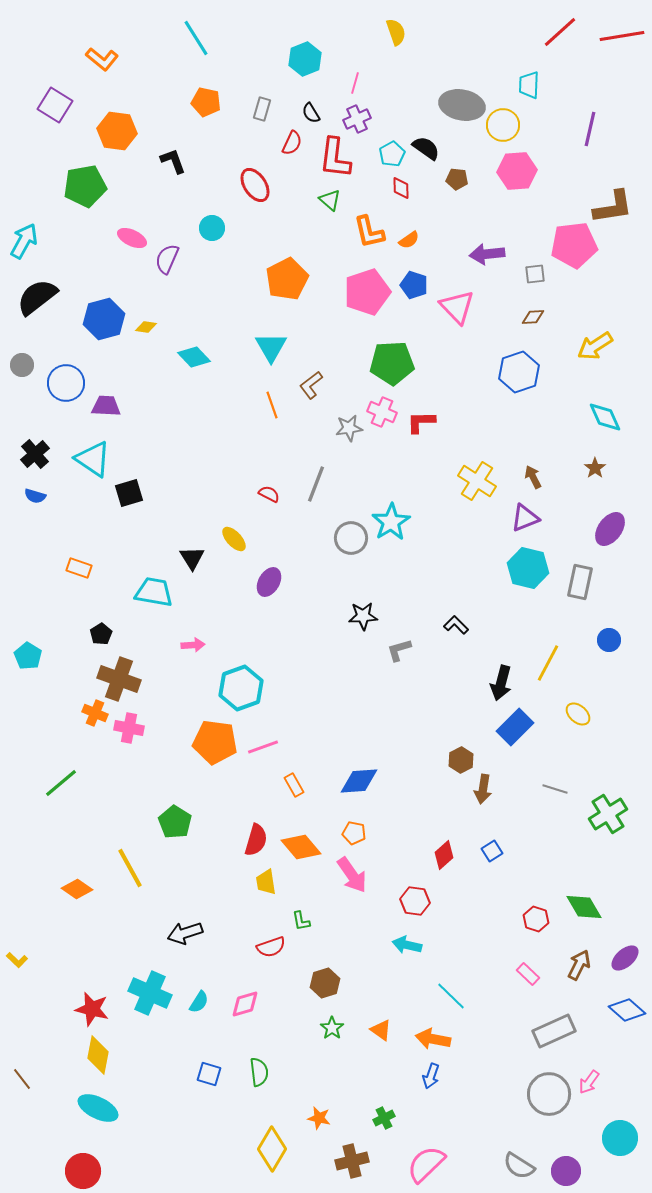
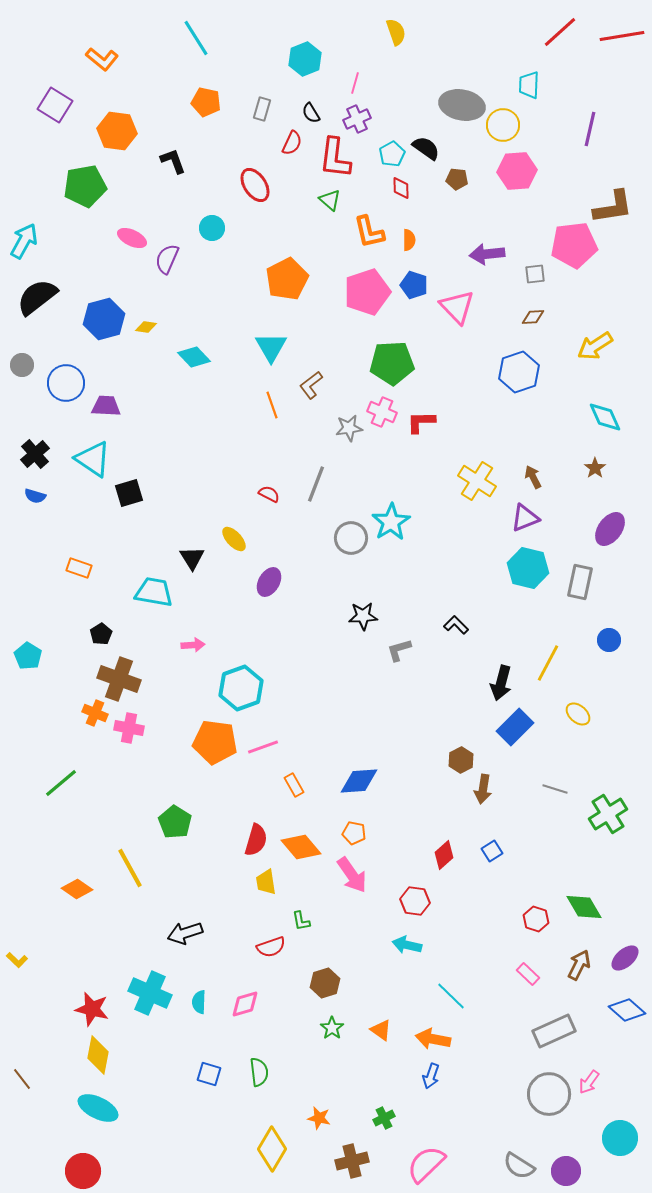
orange semicircle at (409, 240): rotated 55 degrees counterclockwise
cyan semicircle at (199, 1002): rotated 150 degrees clockwise
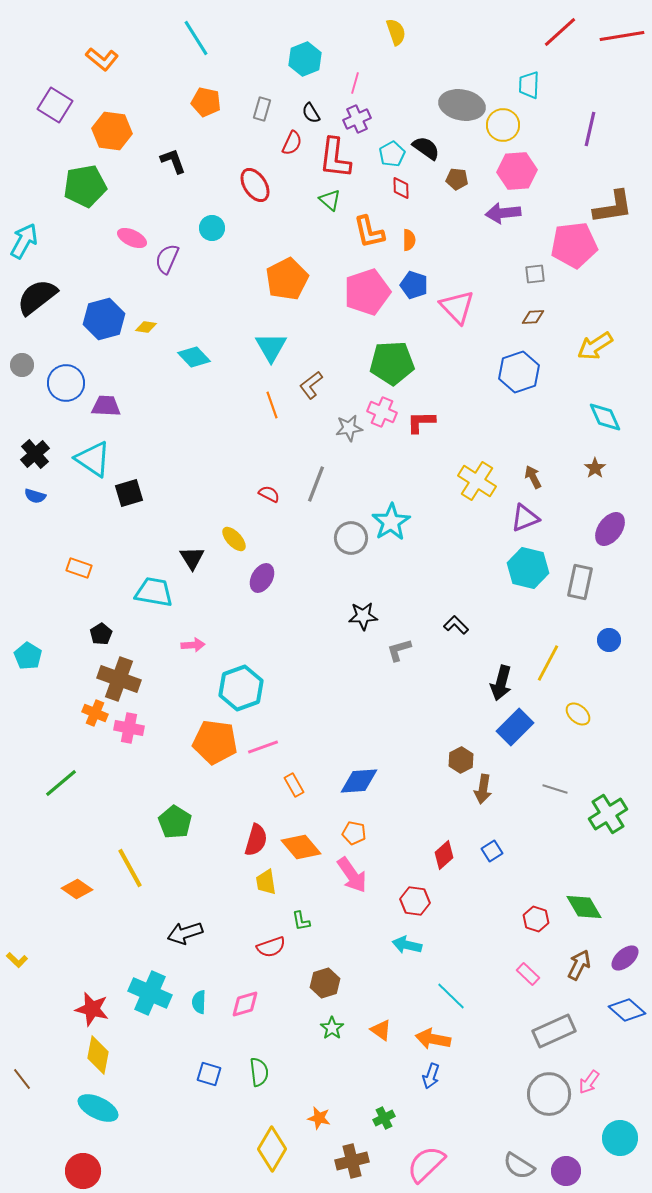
orange hexagon at (117, 131): moved 5 px left
purple arrow at (487, 254): moved 16 px right, 41 px up
purple ellipse at (269, 582): moved 7 px left, 4 px up
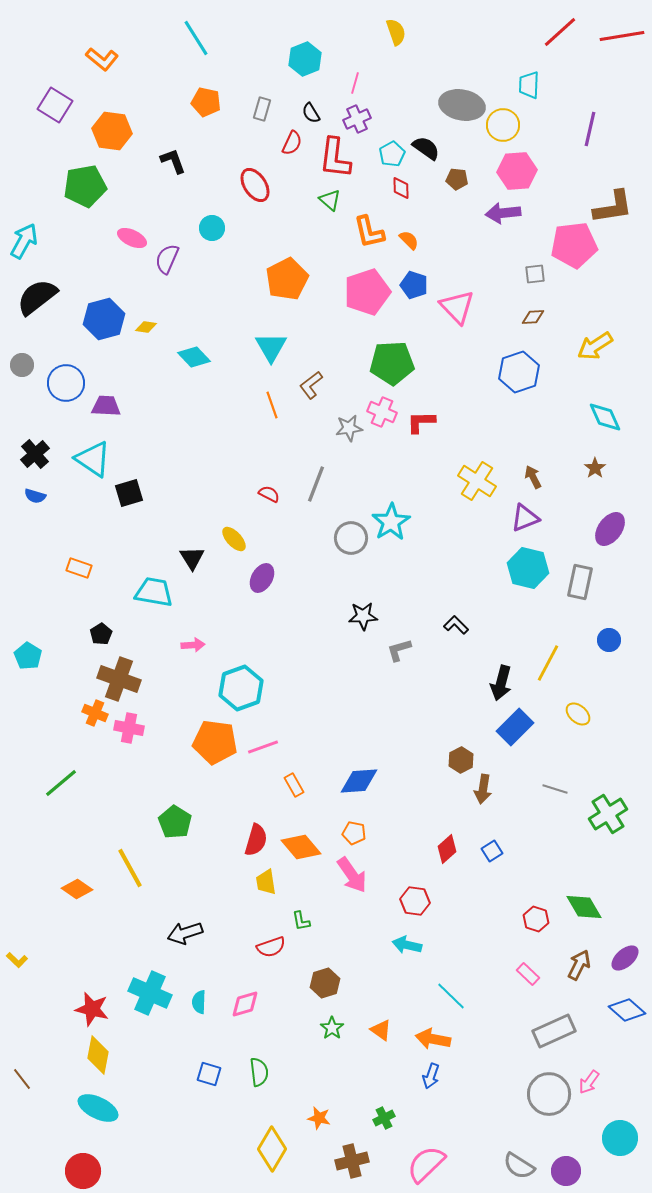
orange semicircle at (409, 240): rotated 45 degrees counterclockwise
red diamond at (444, 855): moved 3 px right, 6 px up
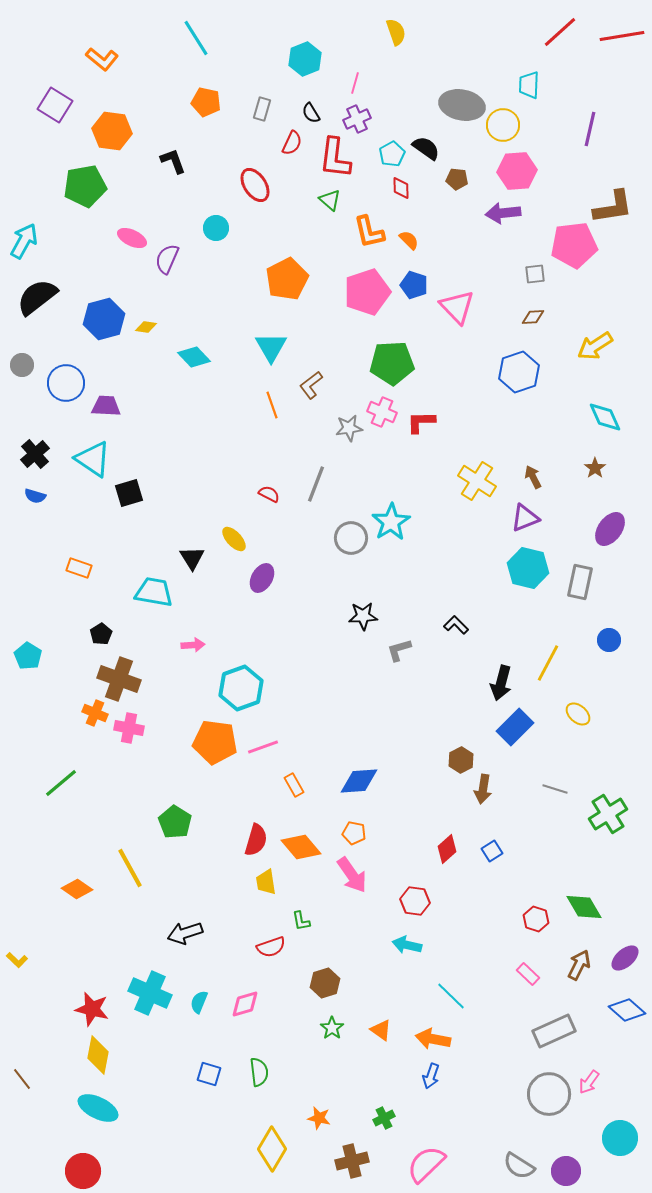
cyan circle at (212, 228): moved 4 px right
cyan semicircle at (199, 1002): rotated 20 degrees clockwise
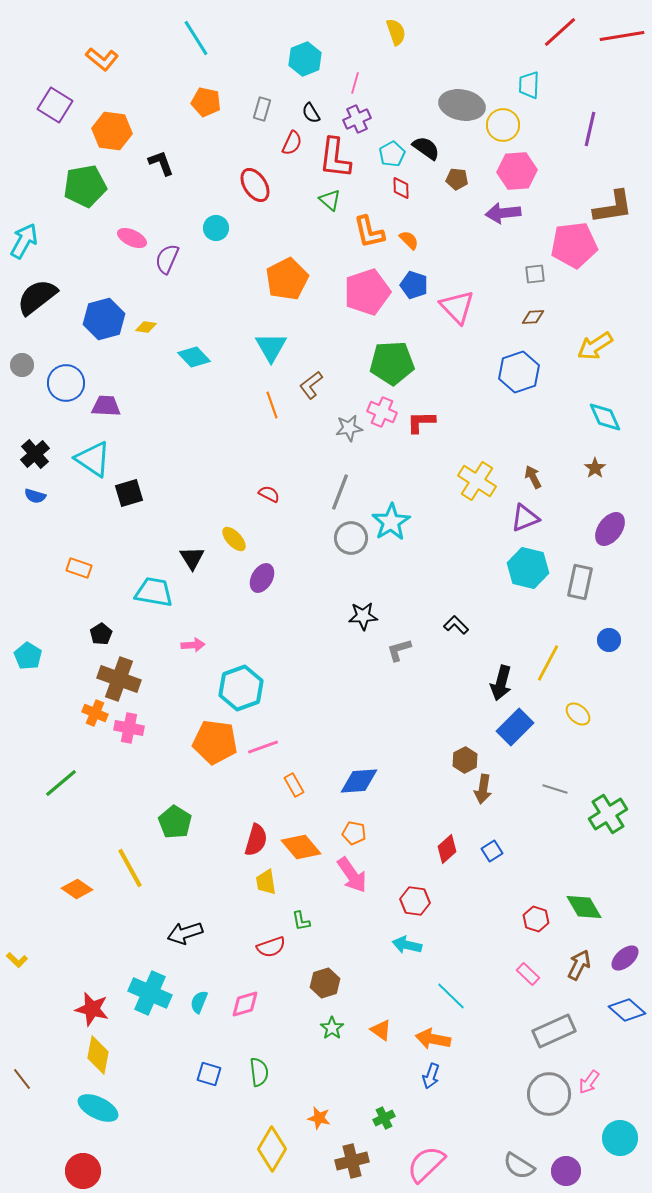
black L-shape at (173, 161): moved 12 px left, 2 px down
gray line at (316, 484): moved 24 px right, 8 px down
brown hexagon at (461, 760): moved 4 px right
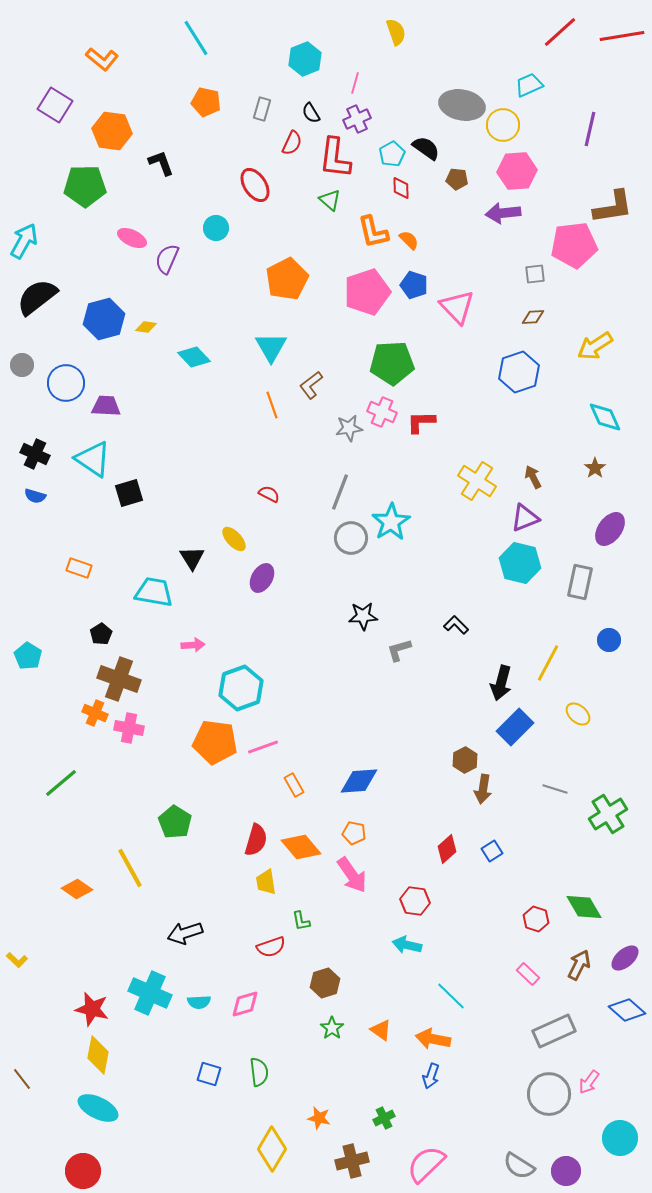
cyan trapezoid at (529, 85): rotated 64 degrees clockwise
green pentagon at (85, 186): rotated 9 degrees clockwise
orange L-shape at (369, 232): moved 4 px right
black cross at (35, 454): rotated 24 degrees counterclockwise
cyan hexagon at (528, 568): moved 8 px left, 5 px up
cyan semicircle at (199, 1002): rotated 115 degrees counterclockwise
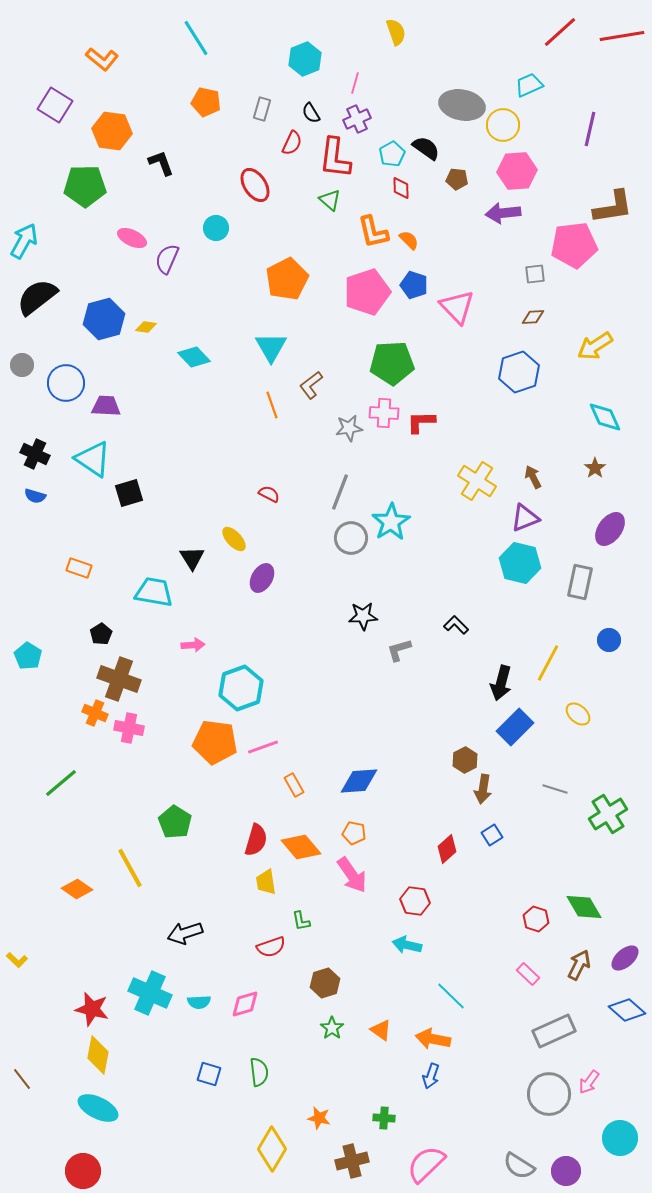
pink cross at (382, 412): moved 2 px right, 1 px down; rotated 20 degrees counterclockwise
blue square at (492, 851): moved 16 px up
green cross at (384, 1118): rotated 30 degrees clockwise
